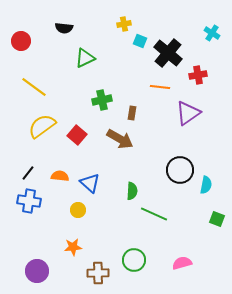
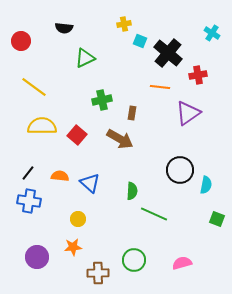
yellow semicircle: rotated 36 degrees clockwise
yellow circle: moved 9 px down
purple circle: moved 14 px up
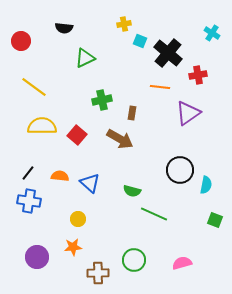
green semicircle: rotated 102 degrees clockwise
green square: moved 2 px left, 1 px down
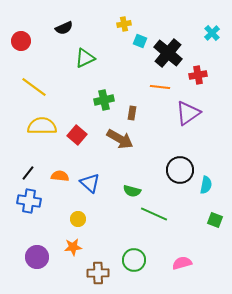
black semicircle: rotated 30 degrees counterclockwise
cyan cross: rotated 14 degrees clockwise
green cross: moved 2 px right
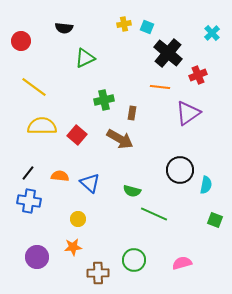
black semicircle: rotated 30 degrees clockwise
cyan square: moved 7 px right, 14 px up
red cross: rotated 12 degrees counterclockwise
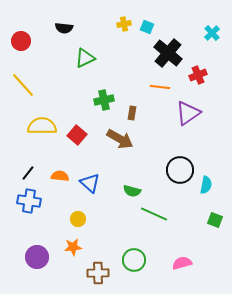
yellow line: moved 11 px left, 2 px up; rotated 12 degrees clockwise
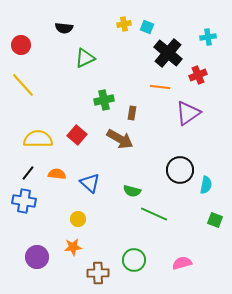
cyan cross: moved 4 px left, 4 px down; rotated 35 degrees clockwise
red circle: moved 4 px down
yellow semicircle: moved 4 px left, 13 px down
orange semicircle: moved 3 px left, 2 px up
blue cross: moved 5 px left
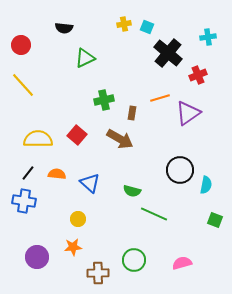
orange line: moved 11 px down; rotated 24 degrees counterclockwise
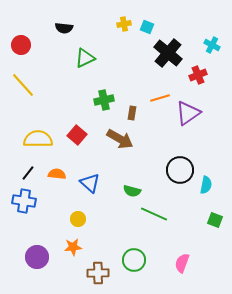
cyan cross: moved 4 px right, 8 px down; rotated 35 degrees clockwise
pink semicircle: rotated 54 degrees counterclockwise
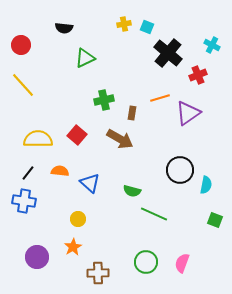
orange semicircle: moved 3 px right, 3 px up
orange star: rotated 24 degrees counterclockwise
green circle: moved 12 px right, 2 px down
